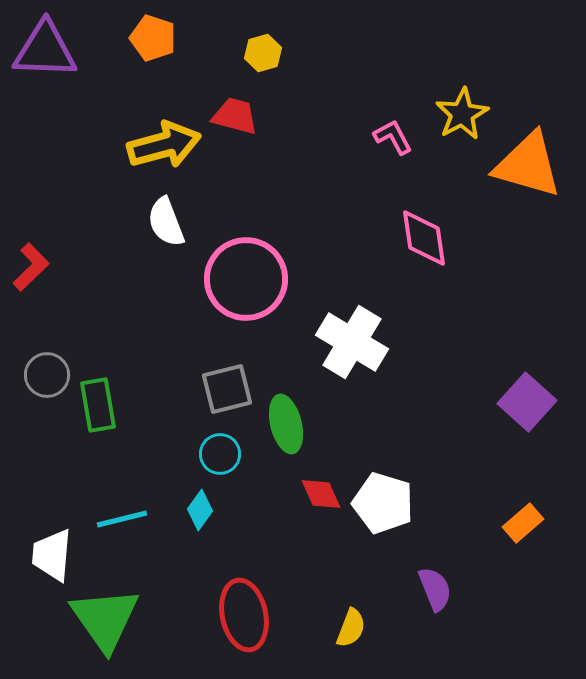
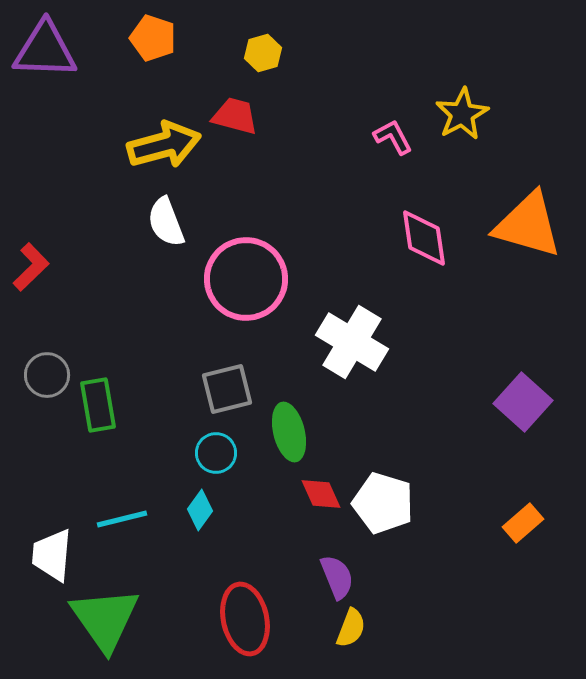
orange triangle: moved 60 px down
purple square: moved 4 px left
green ellipse: moved 3 px right, 8 px down
cyan circle: moved 4 px left, 1 px up
purple semicircle: moved 98 px left, 12 px up
red ellipse: moved 1 px right, 4 px down
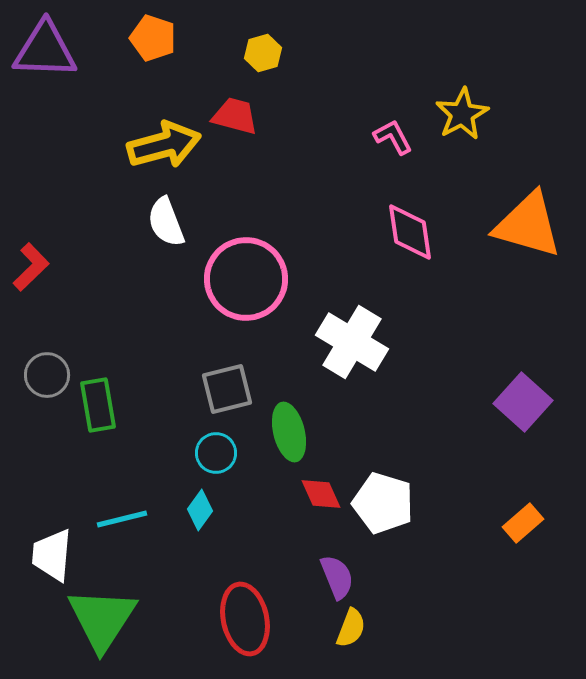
pink diamond: moved 14 px left, 6 px up
green triangle: moved 3 px left; rotated 8 degrees clockwise
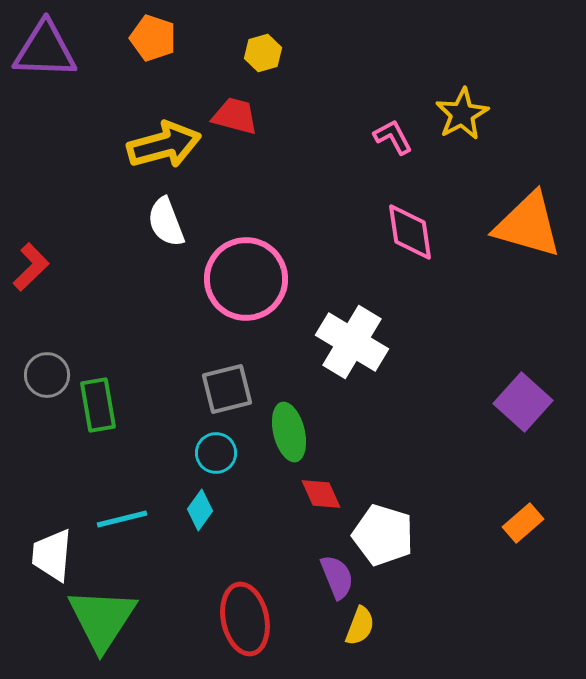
white pentagon: moved 32 px down
yellow semicircle: moved 9 px right, 2 px up
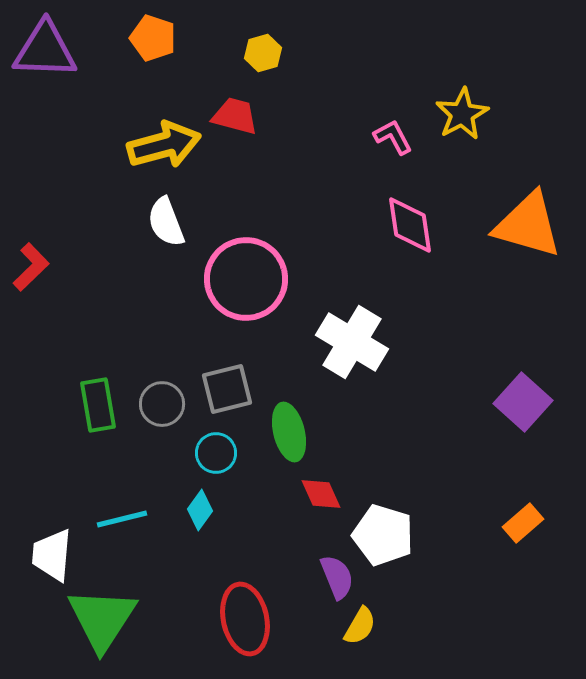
pink diamond: moved 7 px up
gray circle: moved 115 px right, 29 px down
yellow semicircle: rotated 9 degrees clockwise
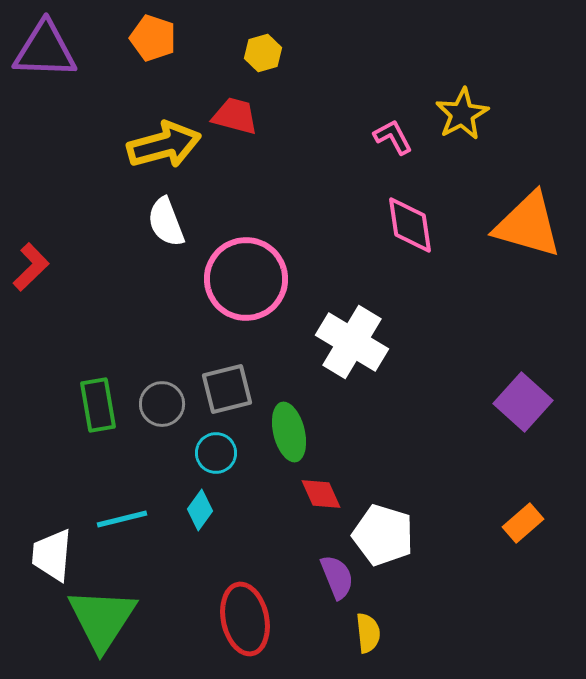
yellow semicircle: moved 8 px right, 7 px down; rotated 36 degrees counterclockwise
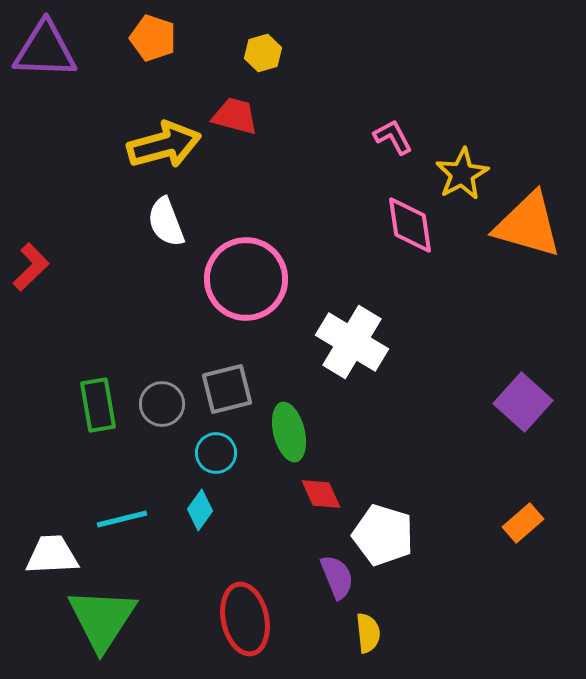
yellow star: moved 60 px down
white trapezoid: rotated 82 degrees clockwise
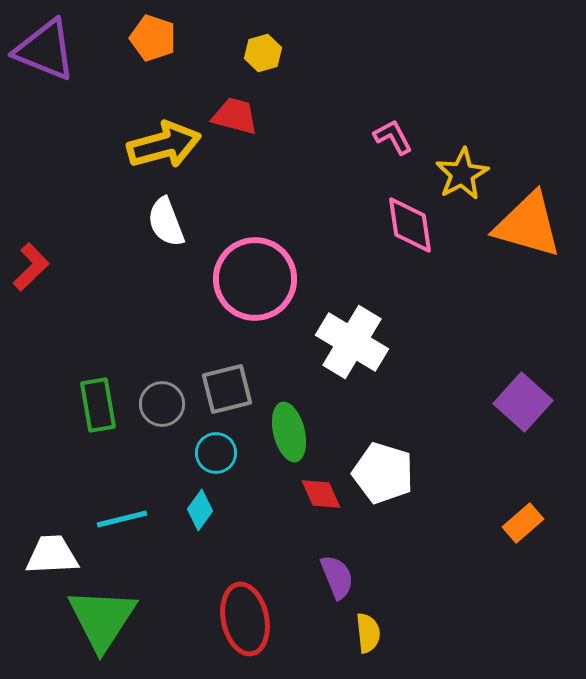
purple triangle: rotated 20 degrees clockwise
pink circle: moved 9 px right
white pentagon: moved 62 px up
